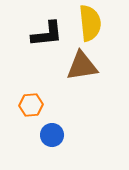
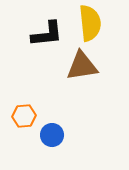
orange hexagon: moved 7 px left, 11 px down
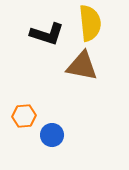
black L-shape: rotated 24 degrees clockwise
brown triangle: rotated 20 degrees clockwise
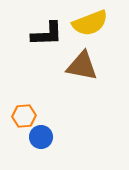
yellow semicircle: rotated 75 degrees clockwise
black L-shape: rotated 20 degrees counterclockwise
blue circle: moved 11 px left, 2 px down
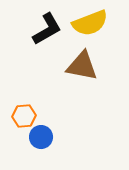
black L-shape: moved 5 px up; rotated 28 degrees counterclockwise
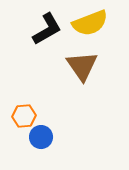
brown triangle: rotated 44 degrees clockwise
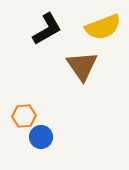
yellow semicircle: moved 13 px right, 4 px down
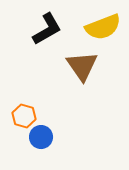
orange hexagon: rotated 20 degrees clockwise
